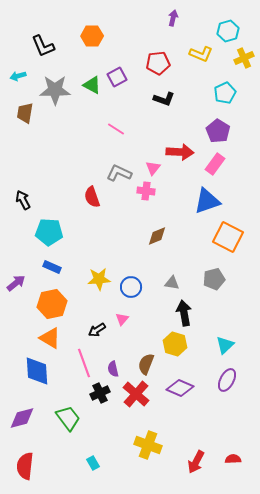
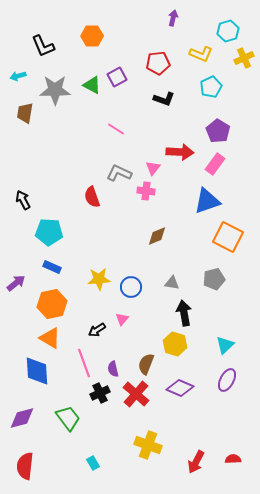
cyan pentagon at (225, 93): moved 14 px left, 6 px up
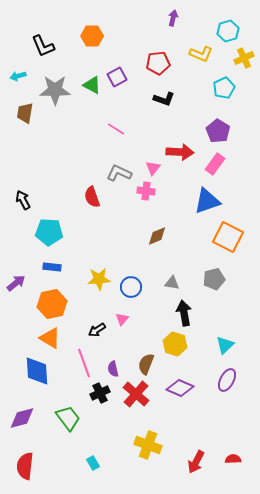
cyan pentagon at (211, 87): moved 13 px right, 1 px down
blue rectangle at (52, 267): rotated 18 degrees counterclockwise
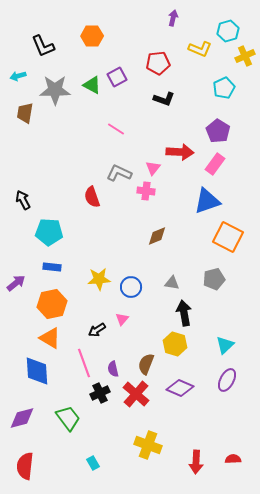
yellow L-shape at (201, 54): moved 1 px left, 5 px up
yellow cross at (244, 58): moved 1 px right, 2 px up
red arrow at (196, 462): rotated 25 degrees counterclockwise
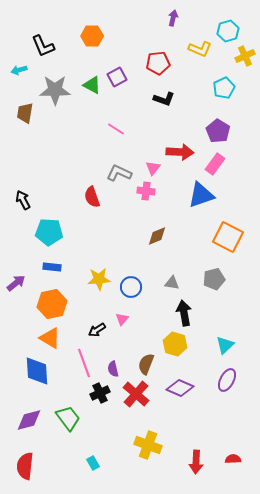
cyan arrow at (18, 76): moved 1 px right, 6 px up
blue triangle at (207, 201): moved 6 px left, 6 px up
purple diamond at (22, 418): moved 7 px right, 2 px down
